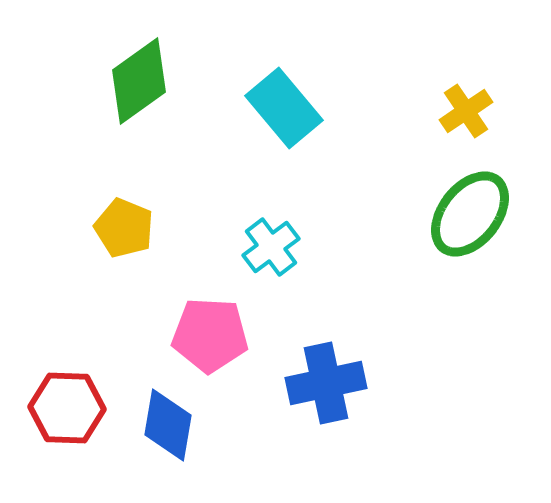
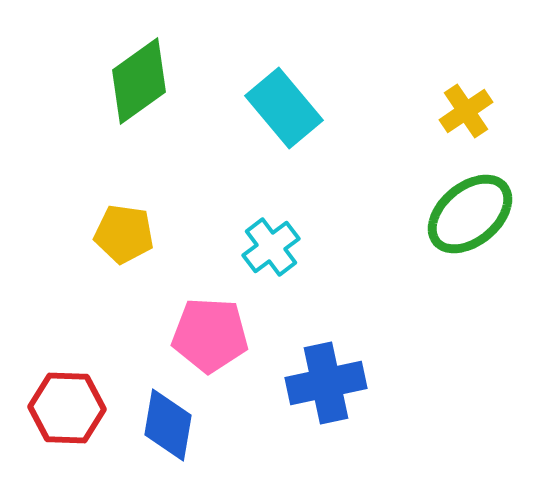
green ellipse: rotated 12 degrees clockwise
yellow pentagon: moved 6 px down; rotated 14 degrees counterclockwise
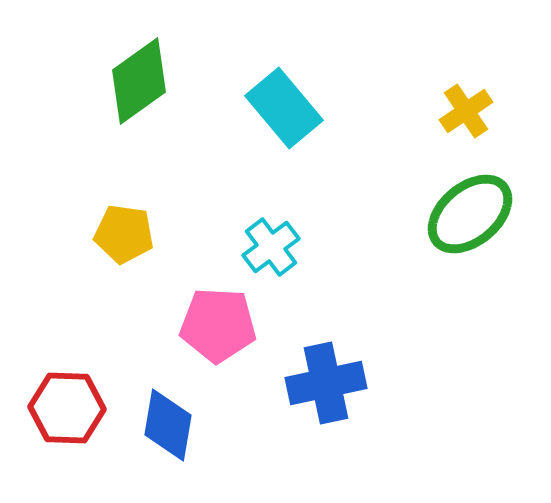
pink pentagon: moved 8 px right, 10 px up
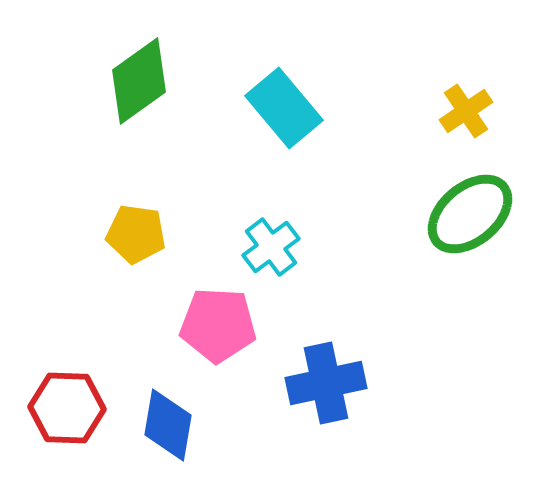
yellow pentagon: moved 12 px right
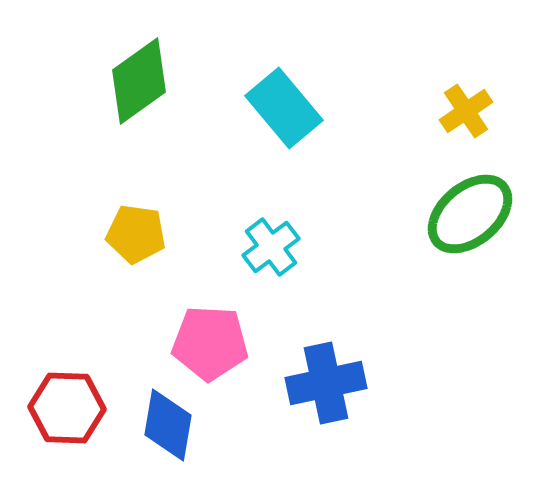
pink pentagon: moved 8 px left, 18 px down
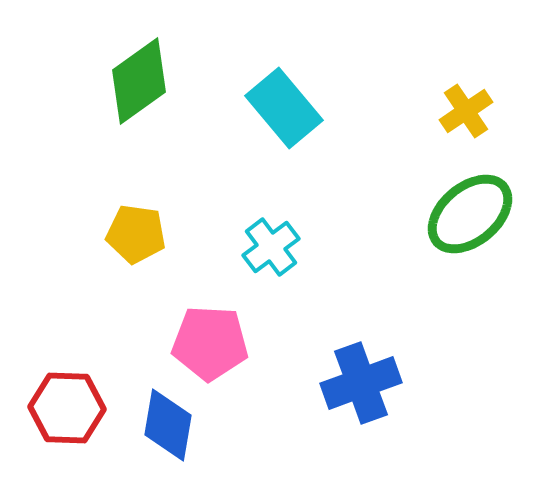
blue cross: moved 35 px right; rotated 8 degrees counterclockwise
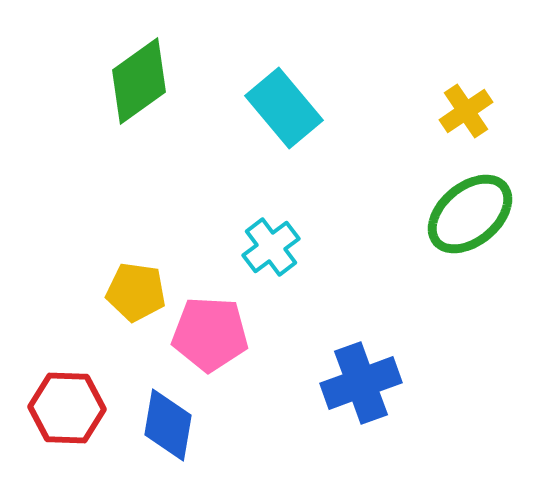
yellow pentagon: moved 58 px down
pink pentagon: moved 9 px up
